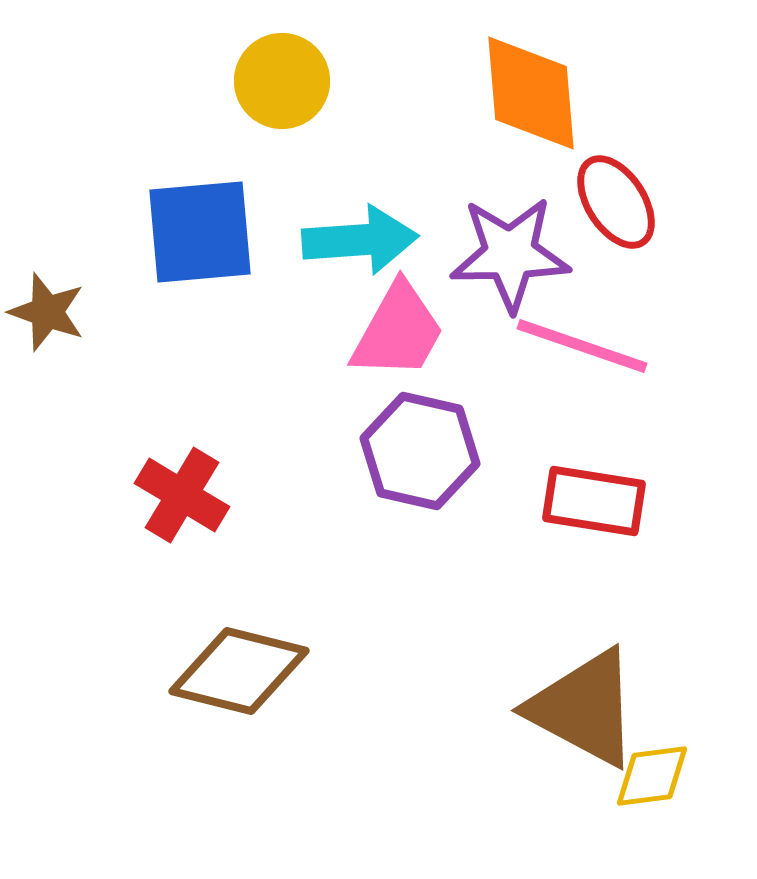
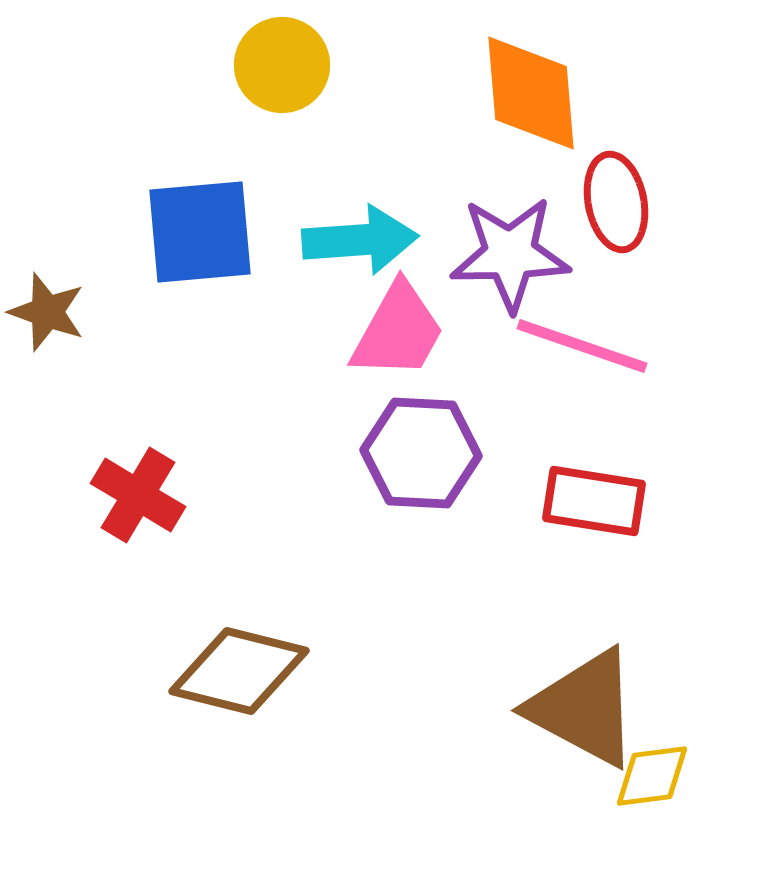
yellow circle: moved 16 px up
red ellipse: rotated 22 degrees clockwise
purple hexagon: moved 1 px right, 2 px down; rotated 10 degrees counterclockwise
red cross: moved 44 px left
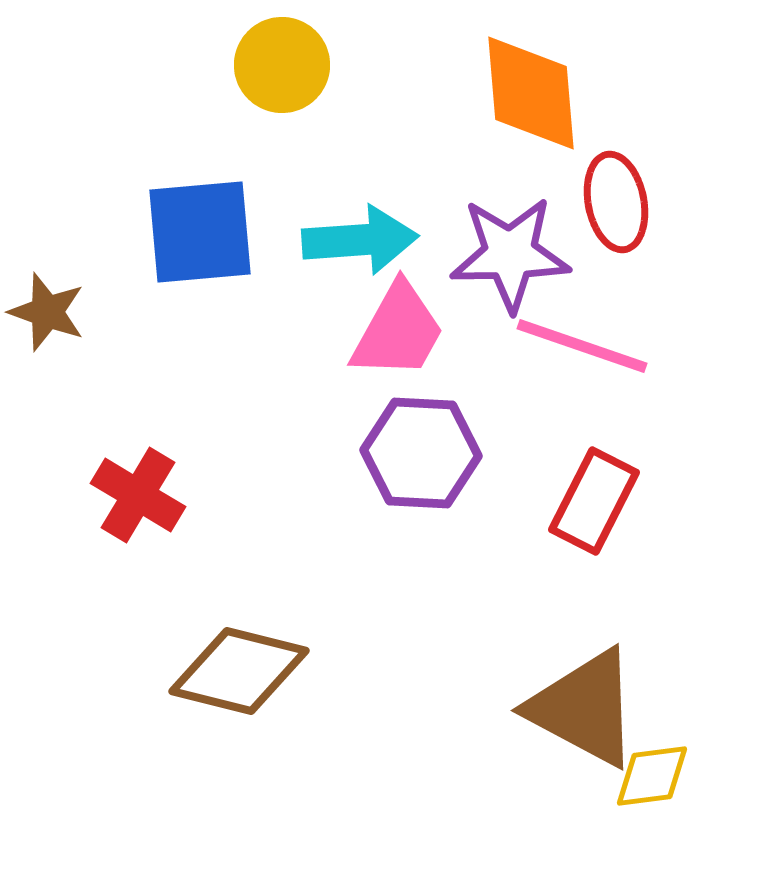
red rectangle: rotated 72 degrees counterclockwise
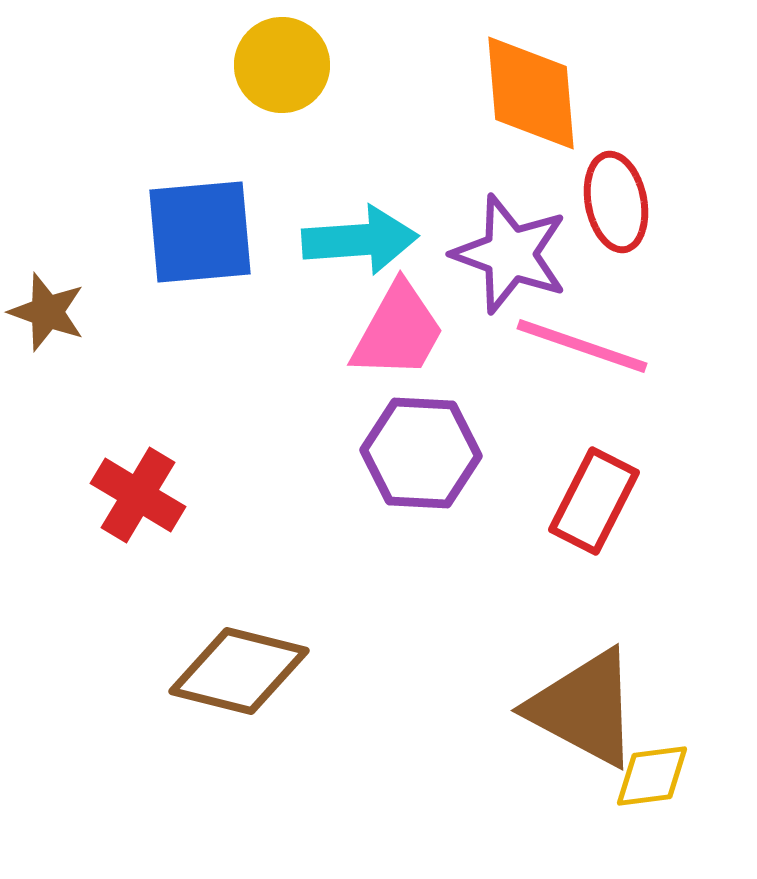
purple star: rotated 21 degrees clockwise
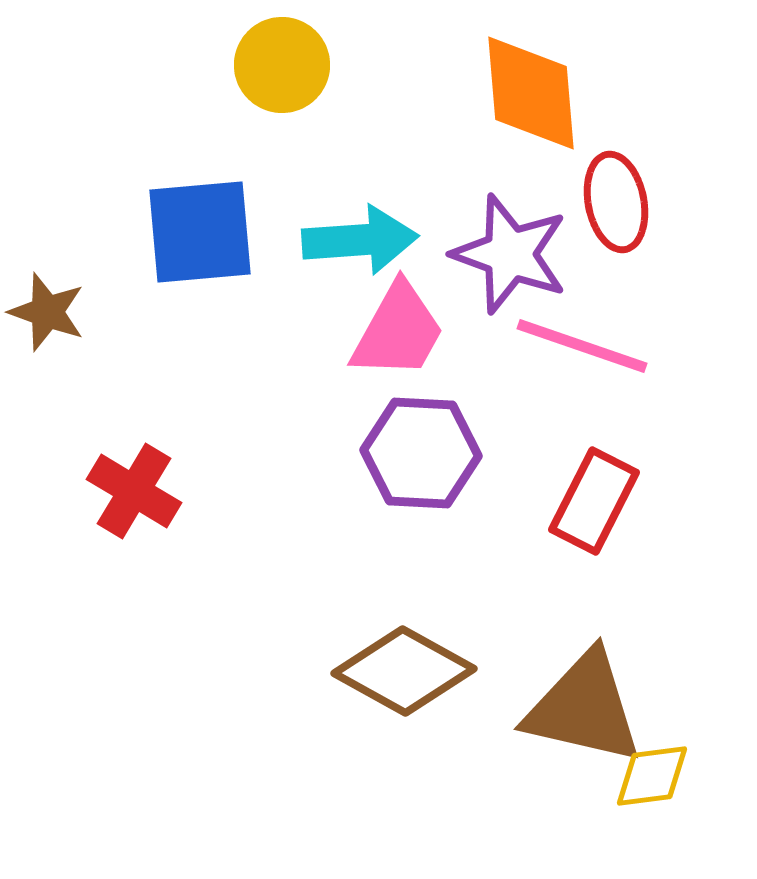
red cross: moved 4 px left, 4 px up
brown diamond: moved 165 px right; rotated 15 degrees clockwise
brown triangle: rotated 15 degrees counterclockwise
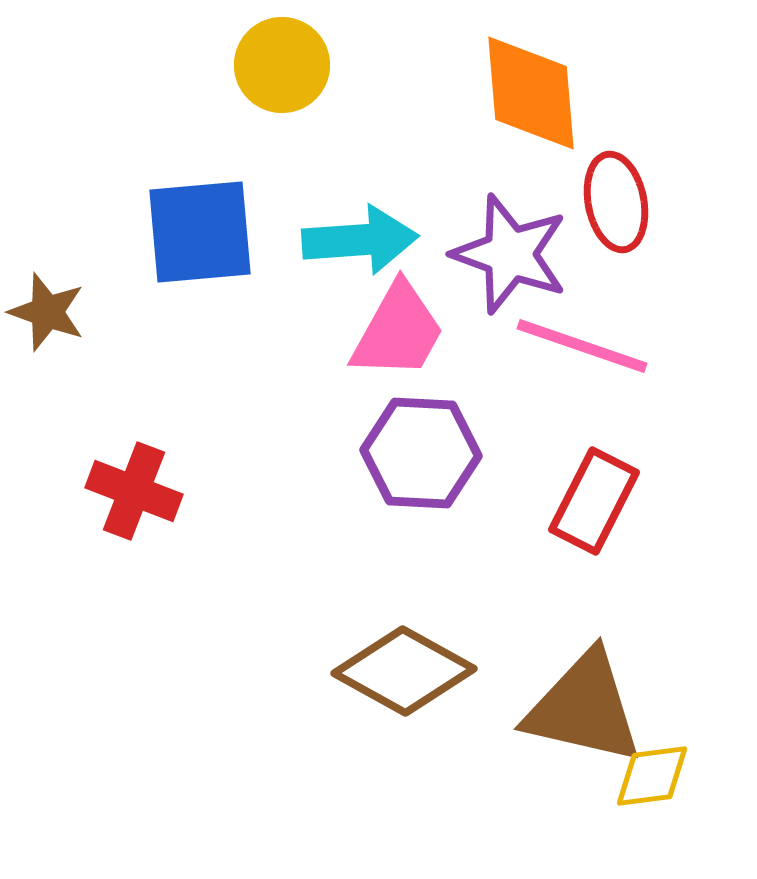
red cross: rotated 10 degrees counterclockwise
